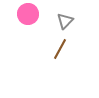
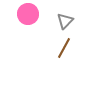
brown line: moved 4 px right, 1 px up
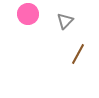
brown line: moved 14 px right, 6 px down
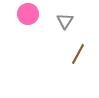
gray triangle: rotated 12 degrees counterclockwise
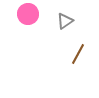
gray triangle: rotated 24 degrees clockwise
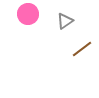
brown line: moved 4 px right, 5 px up; rotated 25 degrees clockwise
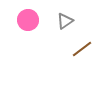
pink circle: moved 6 px down
